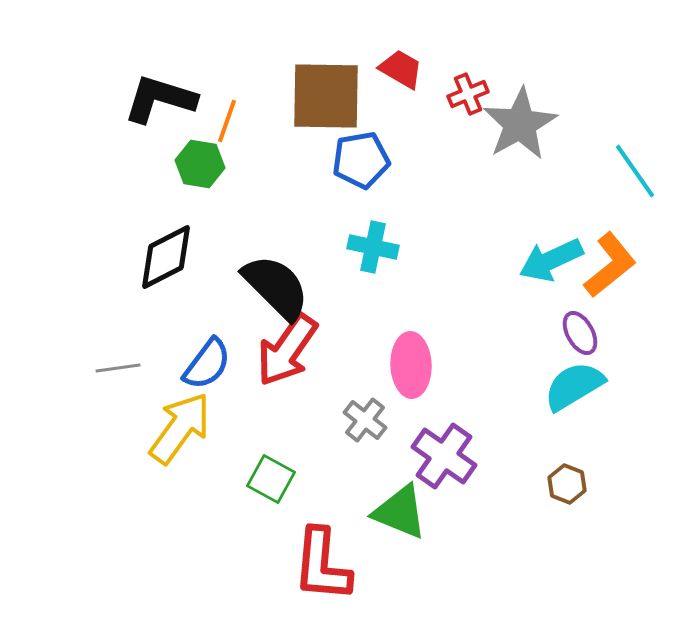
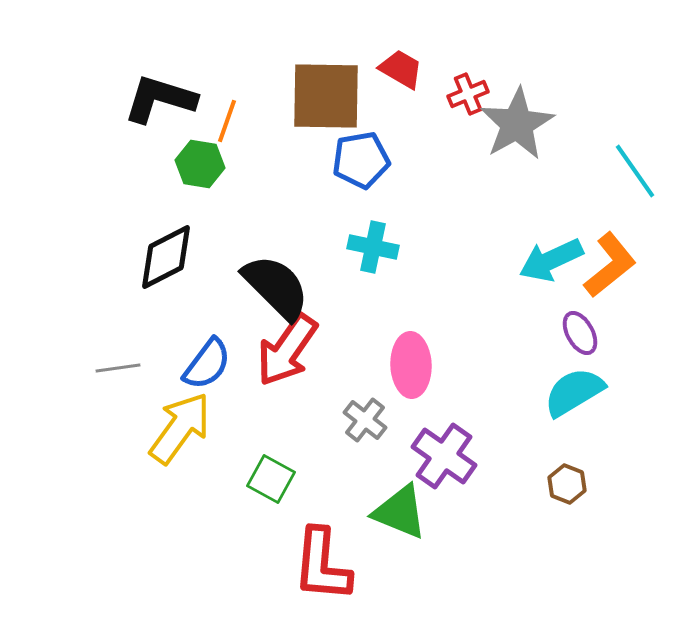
gray star: moved 3 px left
cyan semicircle: moved 6 px down
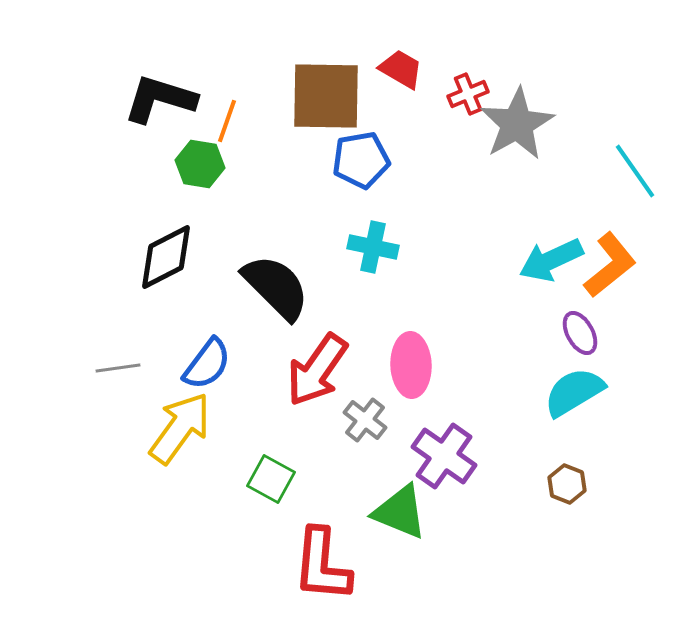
red arrow: moved 30 px right, 20 px down
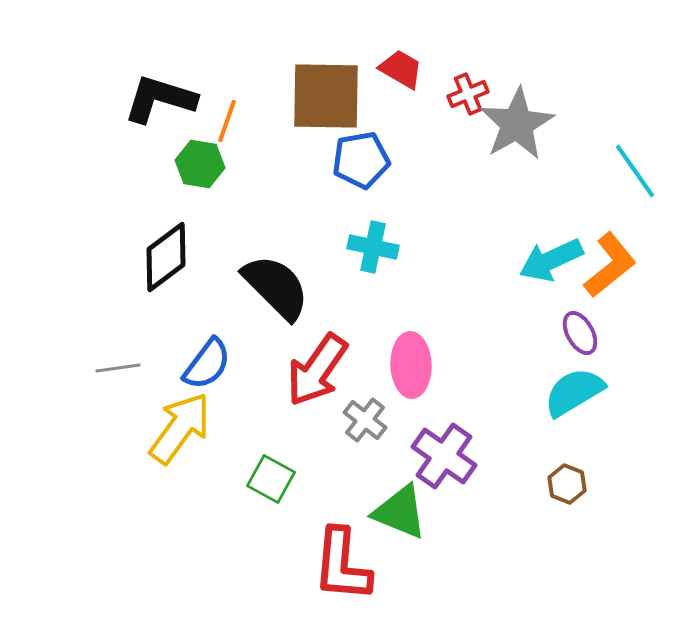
black diamond: rotated 10 degrees counterclockwise
red L-shape: moved 20 px right
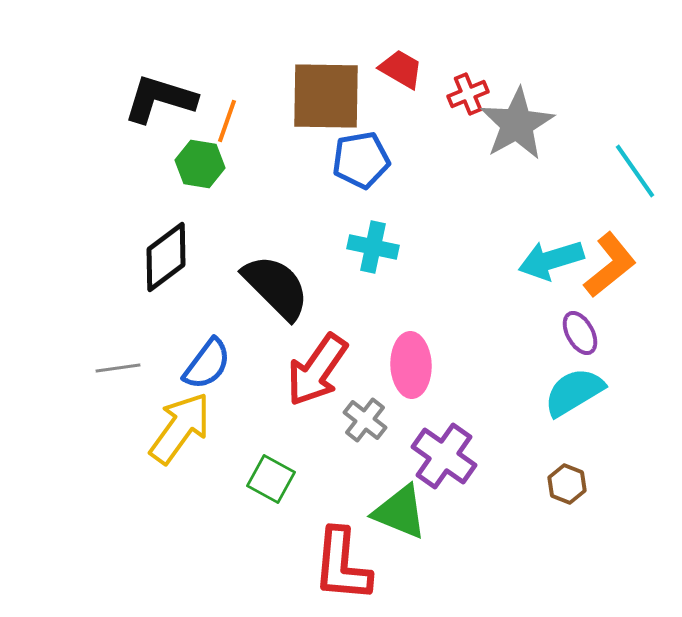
cyan arrow: rotated 8 degrees clockwise
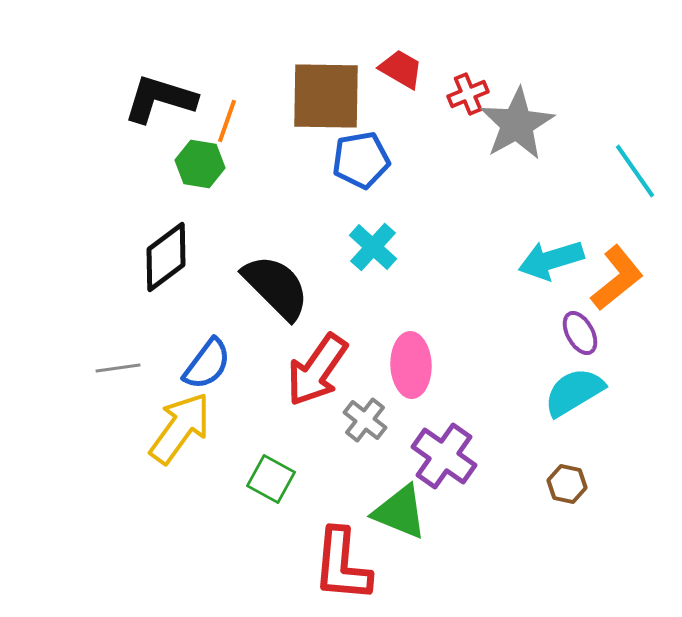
cyan cross: rotated 30 degrees clockwise
orange L-shape: moved 7 px right, 13 px down
brown hexagon: rotated 9 degrees counterclockwise
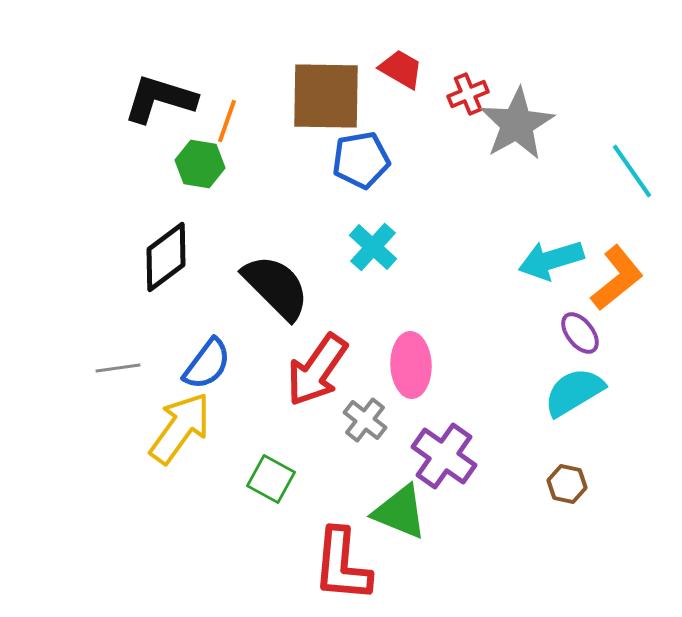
cyan line: moved 3 px left
purple ellipse: rotated 9 degrees counterclockwise
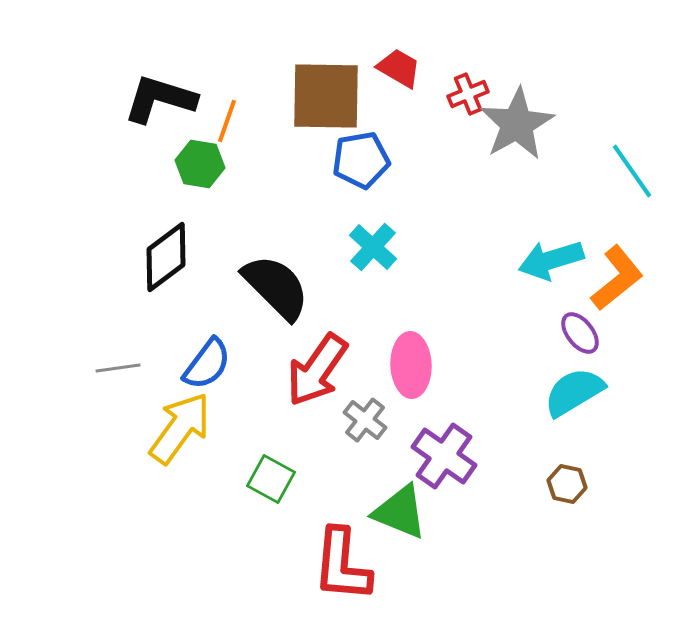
red trapezoid: moved 2 px left, 1 px up
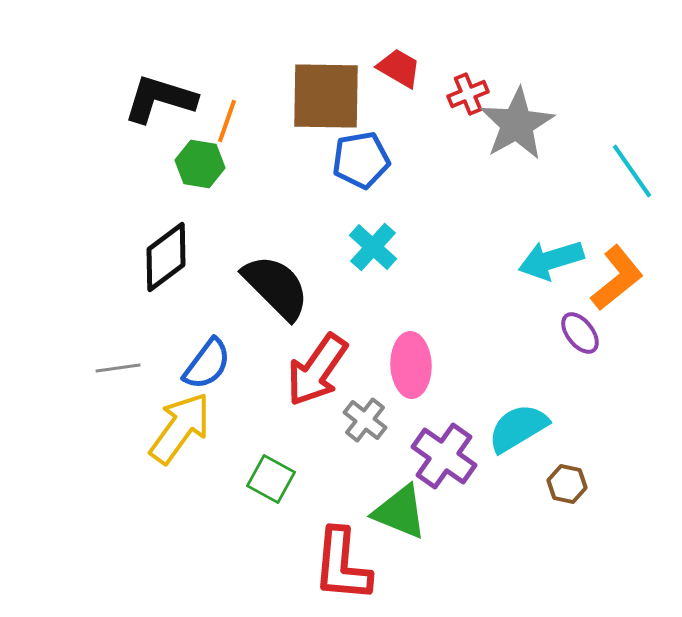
cyan semicircle: moved 56 px left, 36 px down
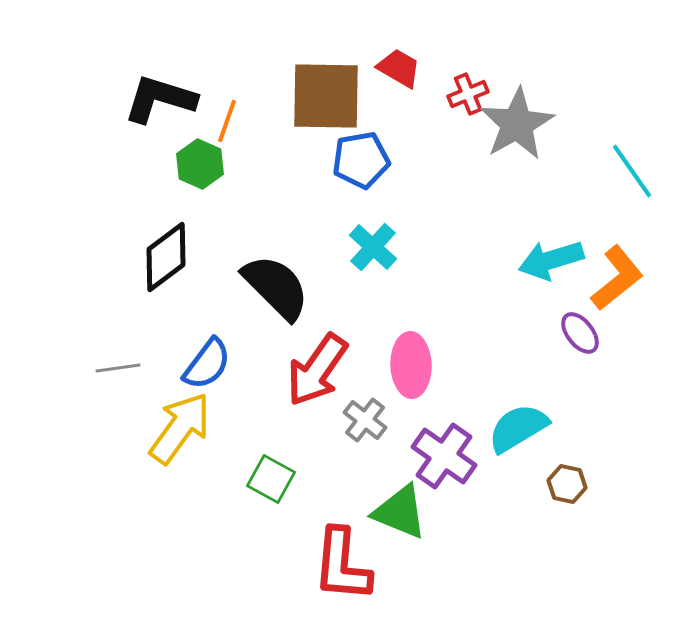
green hexagon: rotated 15 degrees clockwise
